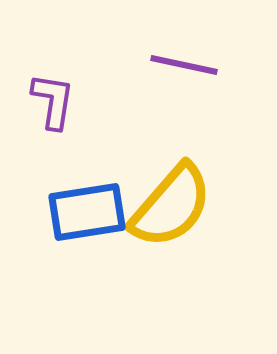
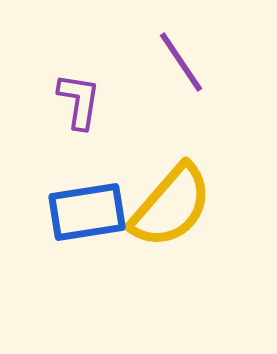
purple line: moved 3 px left, 3 px up; rotated 44 degrees clockwise
purple L-shape: moved 26 px right
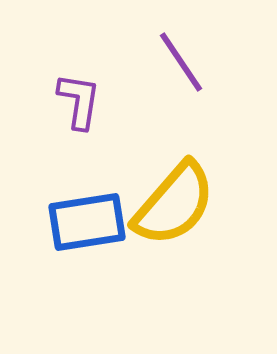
yellow semicircle: moved 3 px right, 2 px up
blue rectangle: moved 10 px down
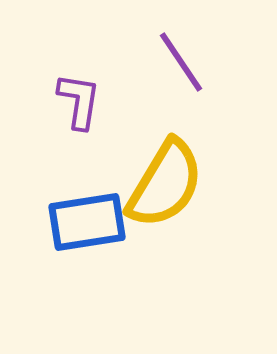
yellow semicircle: moved 9 px left, 20 px up; rotated 10 degrees counterclockwise
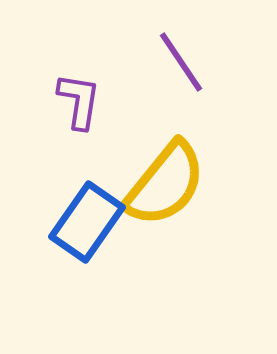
yellow semicircle: rotated 8 degrees clockwise
blue rectangle: rotated 46 degrees counterclockwise
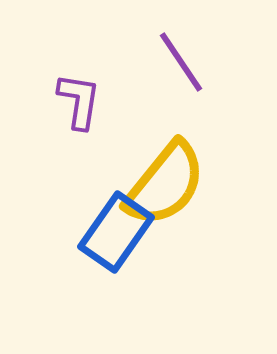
blue rectangle: moved 29 px right, 10 px down
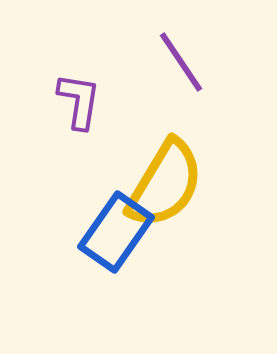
yellow semicircle: rotated 8 degrees counterclockwise
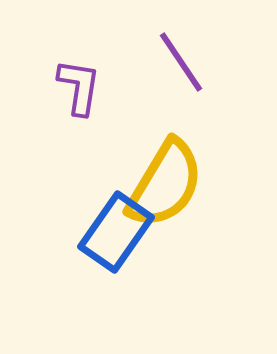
purple L-shape: moved 14 px up
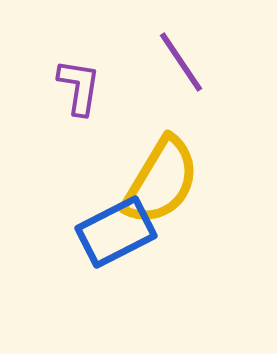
yellow semicircle: moved 4 px left, 3 px up
blue rectangle: rotated 28 degrees clockwise
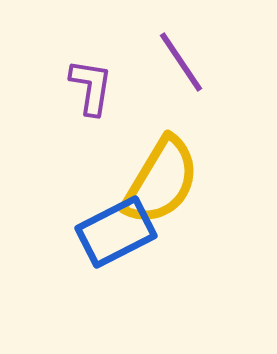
purple L-shape: moved 12 px right
